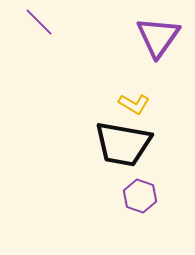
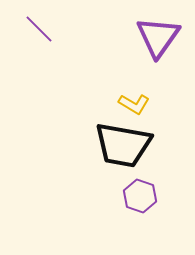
purple line: moved 7 px down
black trapezoid: moved 1 px down
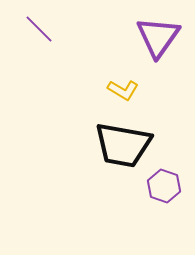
yellow L-shape: moved 11 px left, 14 px up
purple hexagon: moved 24 px right, 10 px up
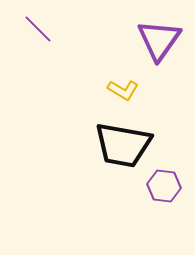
purple line: moved 1 px left
purple triangle: moved 1 px right, 3 px down
purple hexagon: rotated 12 degrees counterclockwise
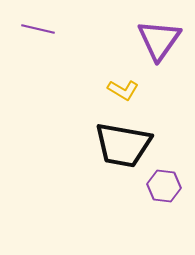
purple line: rotated 32 degrees counterclockwise
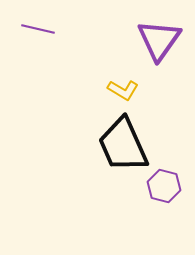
black trapezoid: rotated 56 degrees clockwise
purple hexagon: rotated 8 degrees clockwise
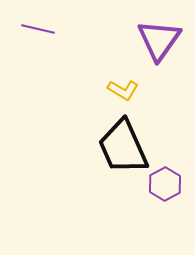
black trapezoid: moved 2 px down
purple hexagon: moved 1 px right, 2 px up; rotated 16 degrees clockwise
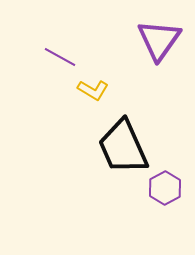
purple line: moved 22 px right, 28 px down; rotated 16 degrees clockwise
yellow L-shape: moved 30 px left
purple hexagon: moved 4 px down
